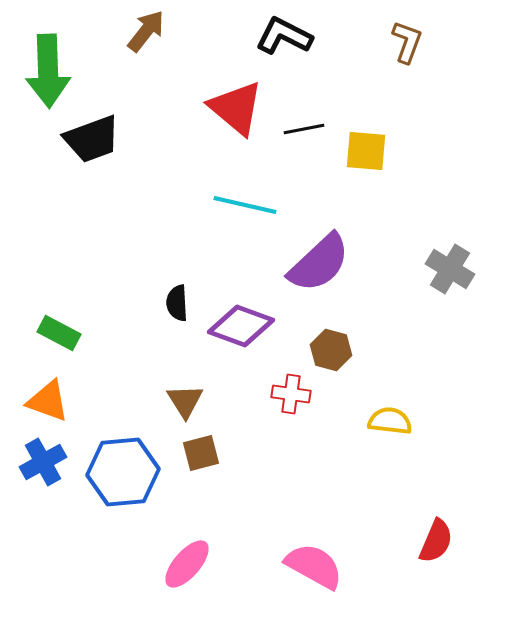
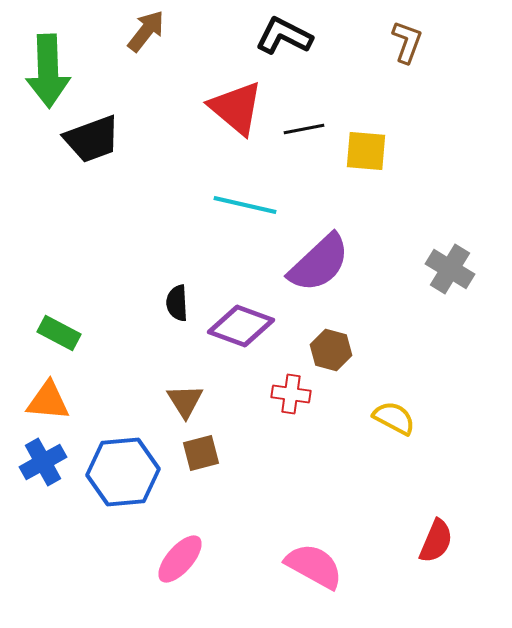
orange triangle: rotated 15 degrees counterclockwise
yellow semicircle: moved 4 px right, 3 px up; rotated 21 degrees clockwise
pink ellipse: moved 7 px left, 5 px up
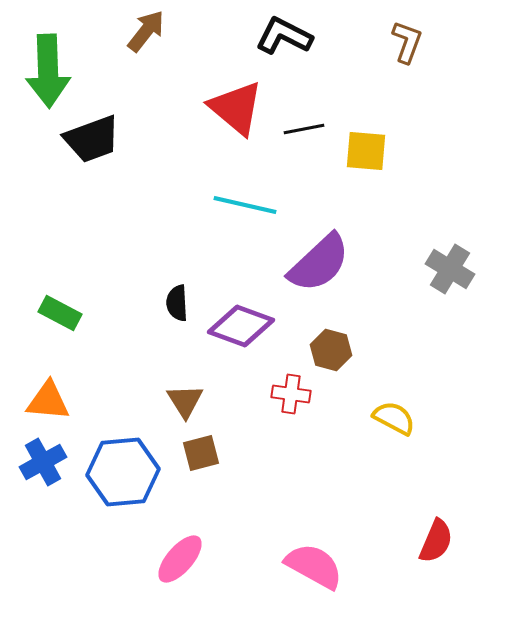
green rectangle: moved 1 px right, 20 px up
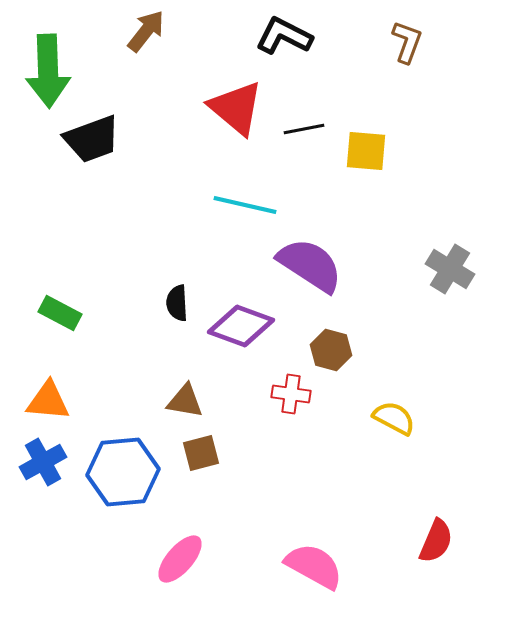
purple semicircle: moved 9 px left, 2 px down; rotated 104 degrees counterclockwise
brown triangle: rotated 48 degrees counterclockwise
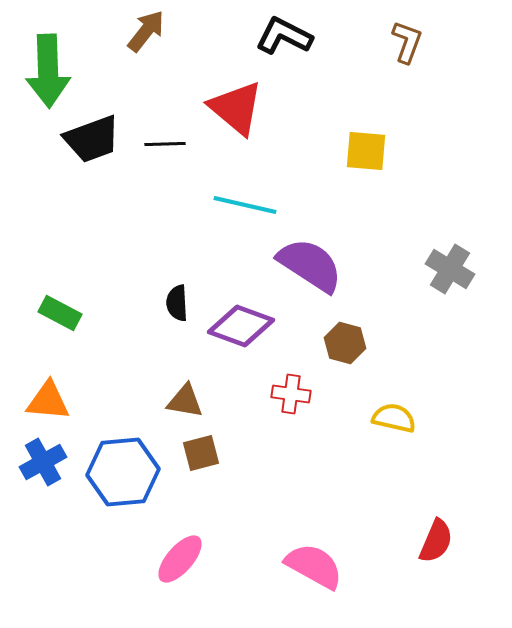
black line: moved 139 px left, 15 px down; rotated 9 degrees clockwise
brown hexagon: moved 14 px right, 7 px up
yellow semicircle: rotated 15 degrees counterclockwise
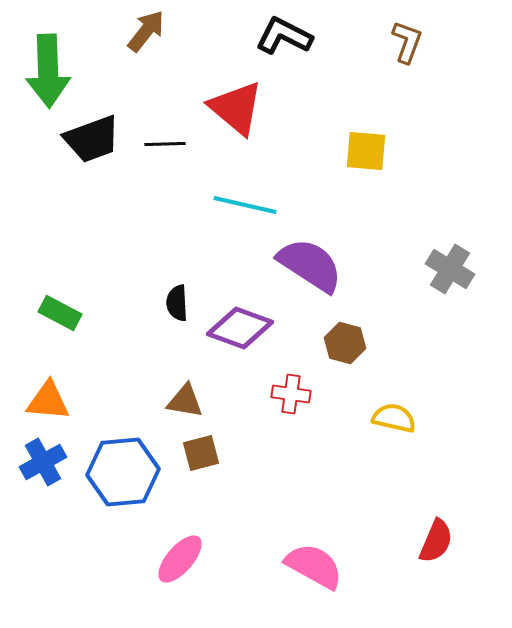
purple diamond: moved 1 px left, 2 px down
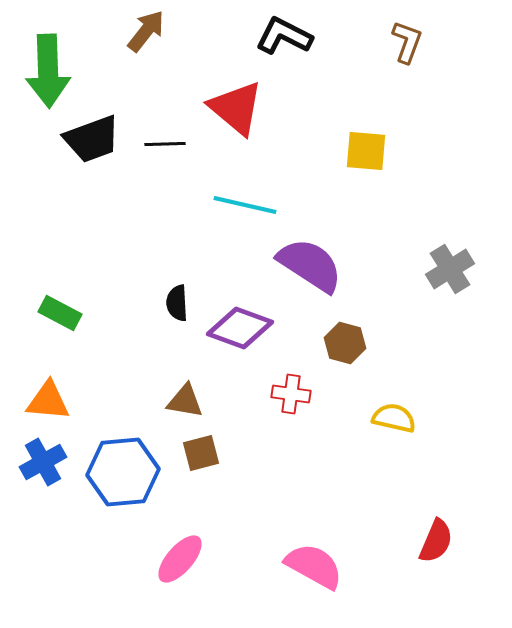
gray cross: rotated 27 degrees clockwise
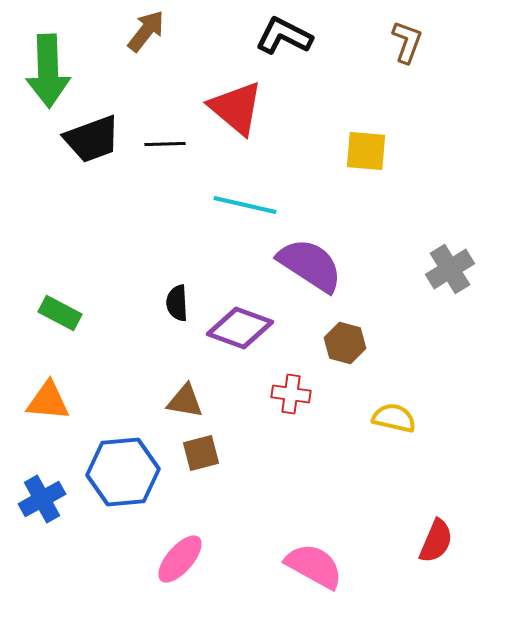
blue cross: moved 1 px left, 37 px down
